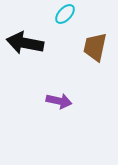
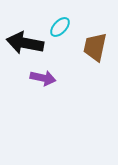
cyan ellipse: moved 5 px left, 13 px down
purple arrow: moved 16 px left, 23 px up
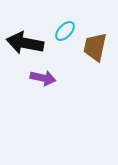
cyan ellipse: moved 5 px right, 4 px down
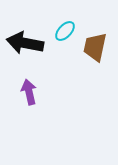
purple arrow: moved 14 px left, 14 px down; rotated 115 degrees counterclockwise
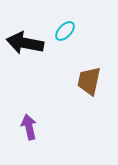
brown trapezoid: moved 6 px left, 34 px down
purple arrow: moved 35 px down
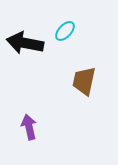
brown trapezoid: moved 5 px left
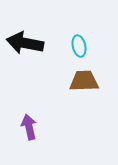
cyan ellipse: moved 14 px right, 15 px down; rotated 55 degrees counterclockwise
brown trapezoid: rotated 76 degrees clockwise
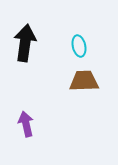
black arrow: rotated 87 degrees clockwise
purple arrow: moved 3 px left, 3 px up
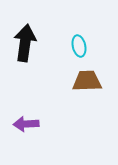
brown trapezoid: moved 3 px right
purple arrow: rotated 80 degrees counterclockwise
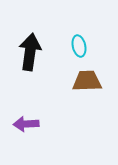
black arrow: moved 5 px right, 9 px down
